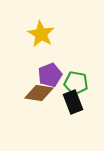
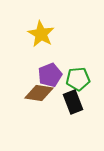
green pentagon: moved 2 px right, 4 px up; rotated 15 degrees counterclockwise
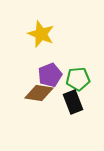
yellow star: rotated 8 degrees counterclockwise
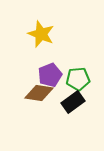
black rectangle: rotated 75 degrees clockwise
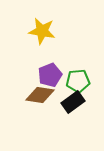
yellow star: moved 1 px right, 3 px up; rotated 12 degrees counterclockwise
green pentagon: moved 2 px down
brown diamond: moved 1 px right, 2 px down
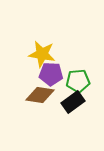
yellow star: moved 23 px down
purple pentagon: moved 1 px right, 1 px up; rotated 25 degrees clockwise
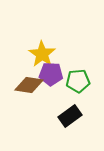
yellow star: rotated 24 degrees clockwise
brown diamond: moved 11 px left, 10 px up
black rectangle: moved 3 px left, 14 px down
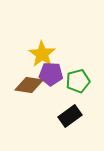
green pentagon: rotated 10 degrees counterclockwise
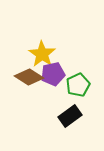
purple pentagon: moved 2 px right; rotated 15 degrees counterclockwise
green pentagon: moved 4 px down; rotated 10 degrees counterclockwise
brown diamond: moved 8 px up; rotated 24 degrees clockwise
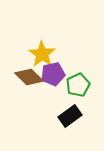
brown diamond: rotated 12 degrees clockwise
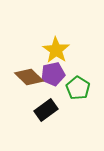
yellow star: moved 14 px right, 4 px up
green pentagon: moved 3 px down; rotated 15 degrees counterclockwise
black rectangle: moved 24 px left, 6 px up
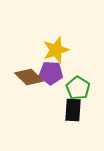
yellow star: rotated 20 degrees clockwise
purple pentagon: moved 2 px left, 1 px up; rotated 15 degrees clockwise
black rectangle: moved 27 px right; rotated 50 degrees counterclockwise
